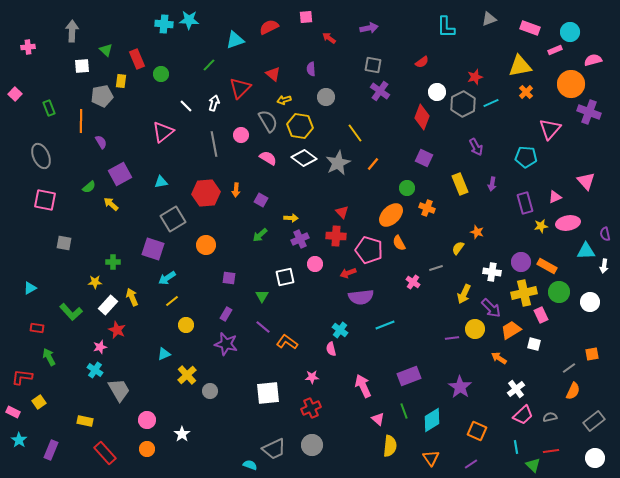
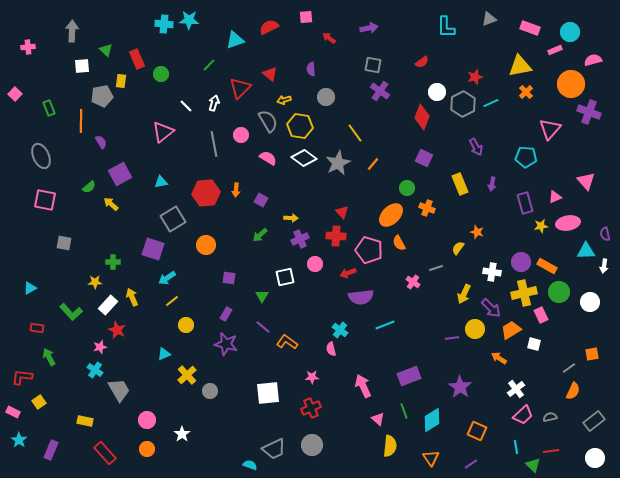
red triangle at (273, 74): moved 3 px left
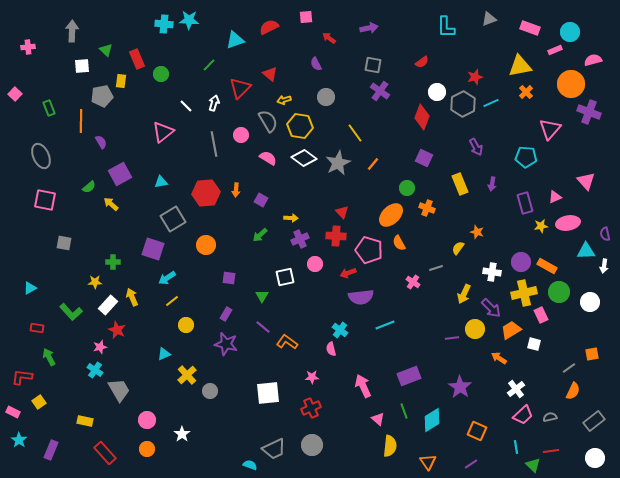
purple semicircle at (311, 69): moved 5 px right, 5 px up; rotated 24 degrees counterclockwise
orange triangle at (431, 458): moved 3 px left, 4 px down
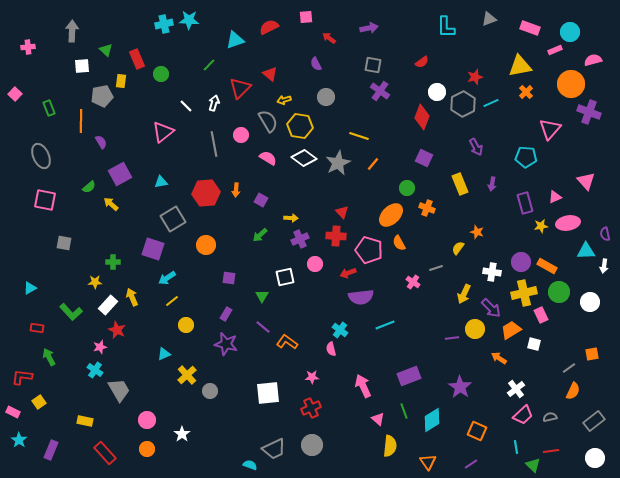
cyan cross at (164, 24): rotated 18 degrees counterclockwise
yellow line at (355, 133): moved 4 px right, 3 px down; rotated 36 degrees counterclockwise
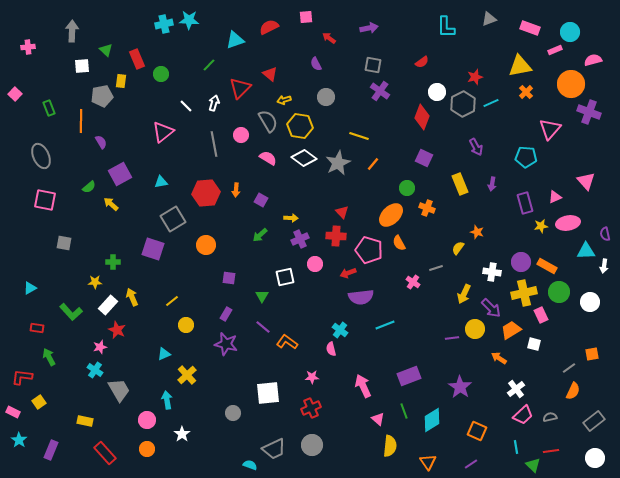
cyan arrow at (167, 278): moved 122 px down; rotated 114 degrees clockwise
gray circle at (210, 391): moved 23 px right, 22 px down
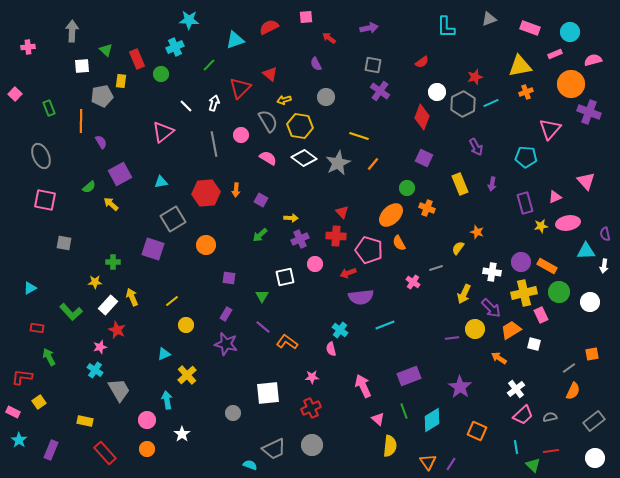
cyan cross at (164, 24): moved 11 px right, 23 px down; rotated 12 degrees counterclockwise
pink rectangle at (555, 50): moved 4 px down
orange cross at (526, 92): rotated 24 degrees clockwise
purple line at (471, 464): moved 20 px left; rotated 24 degrees counterclockwise
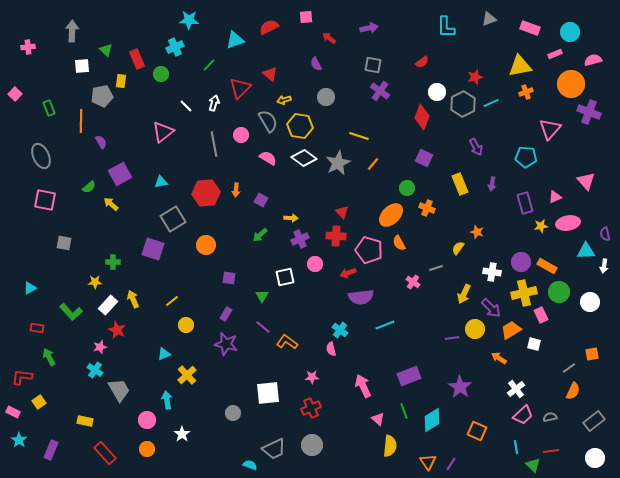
yellow arrow at (132, 297): moved 1 px right, 2 px down
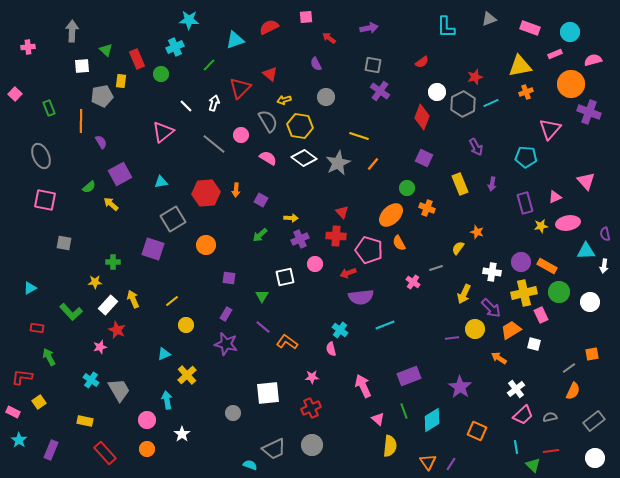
gray line at (214, 144): rotated 40 degrees counterclockwise
cyan cross at (95, 370): moved 4 px left, 10 px down
